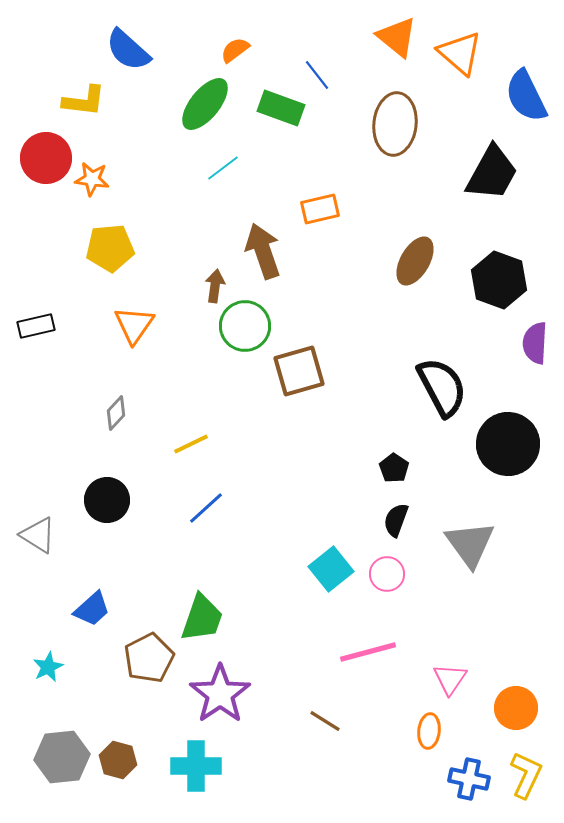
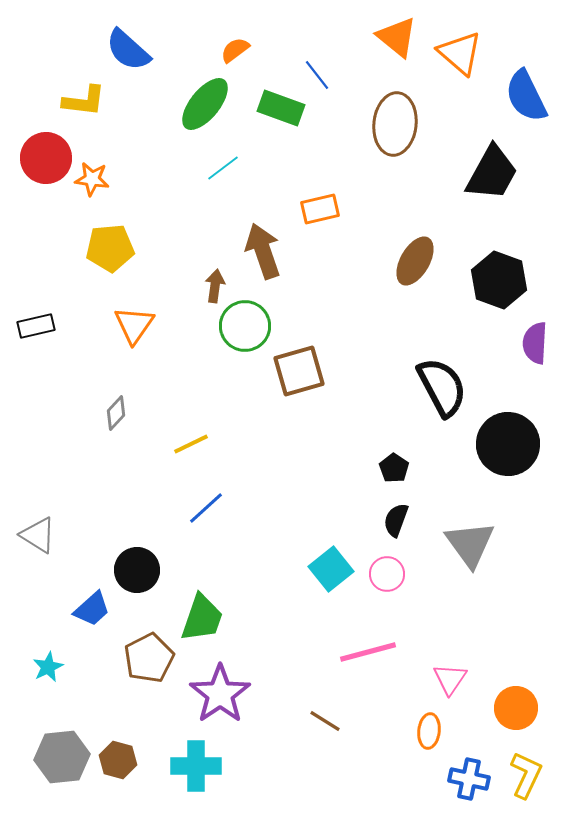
black circle at (107, 500): moved 30 px right, 70 px down
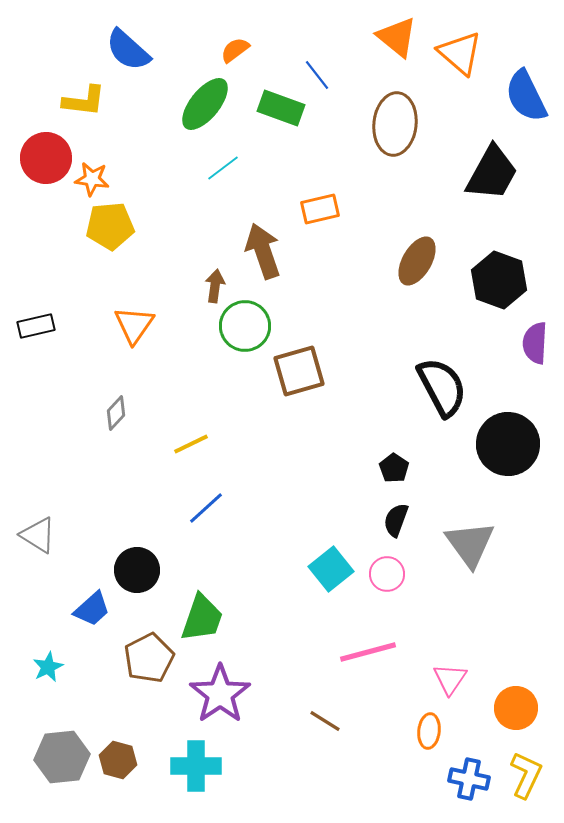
yellow pentagon at (110, 248): moved 22 px up
brown ellipse at (415, 261): moved 2 px right
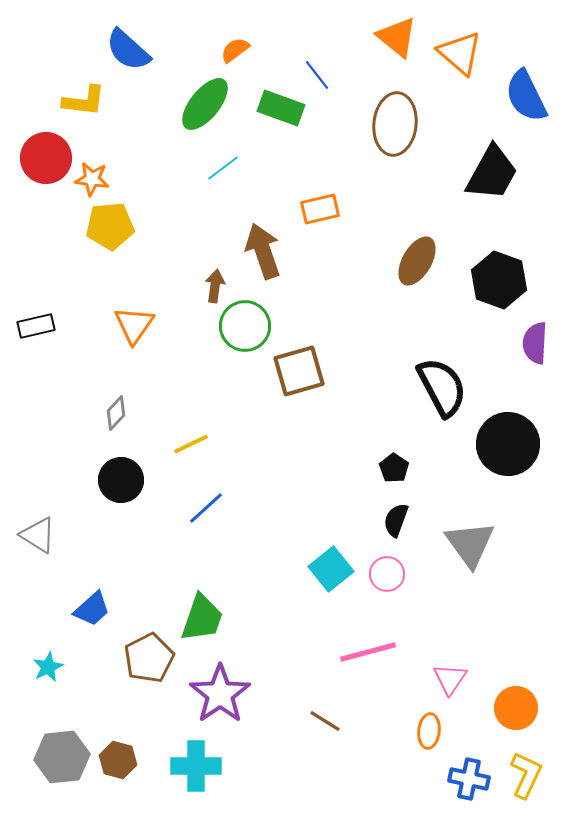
black circle at (137, 570): moved 16 px left, 90 px up
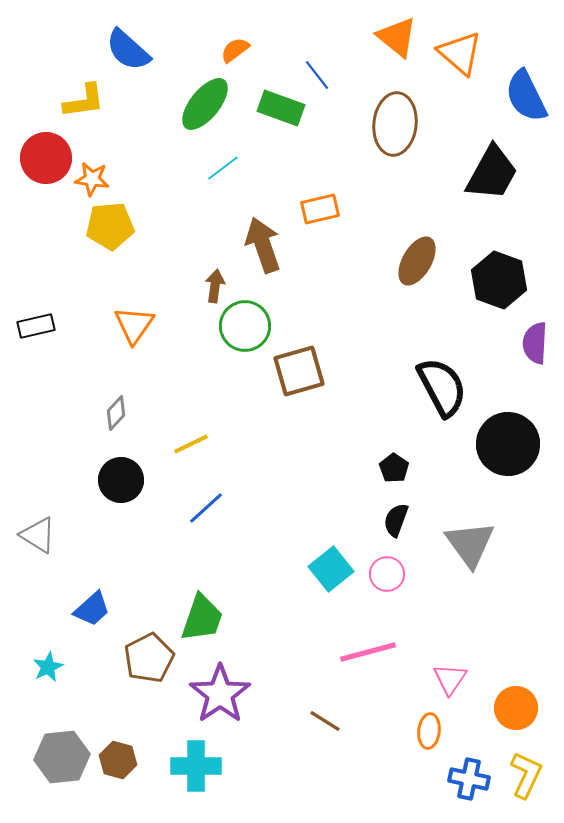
yellow L-shape at (84, 101): rotated 15 degrees counterclockwise
brown arrow at (263, 251): moved 6 px up
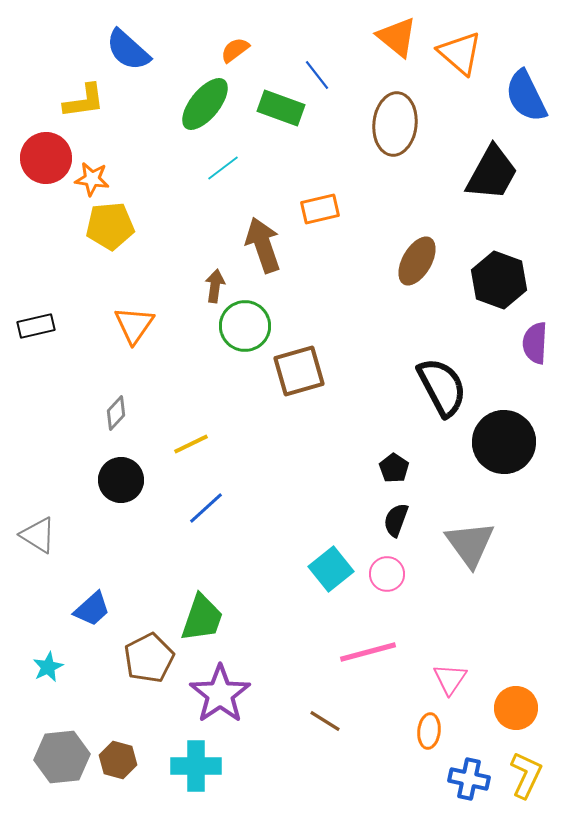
black circle at (508, 444): moved 4 px left, 2 px up
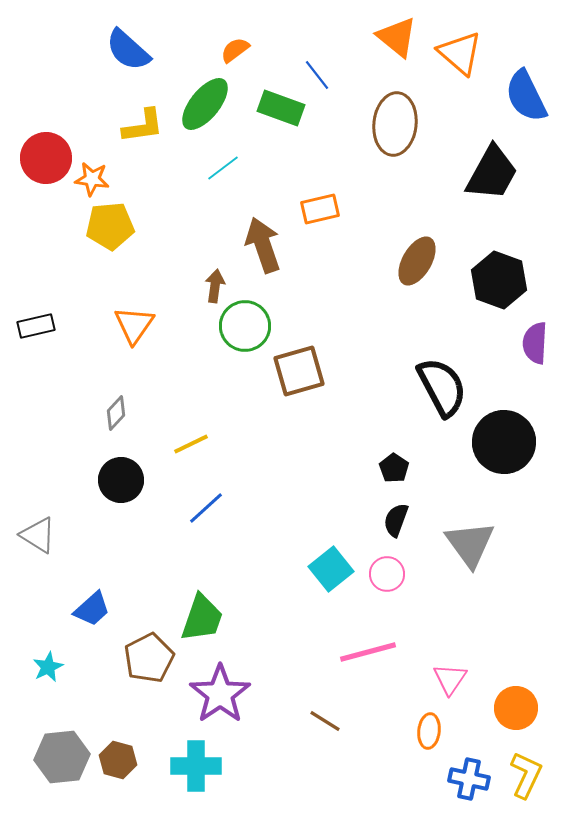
yellow L-shape at (84, 101): moved 59 px right, 25 px down
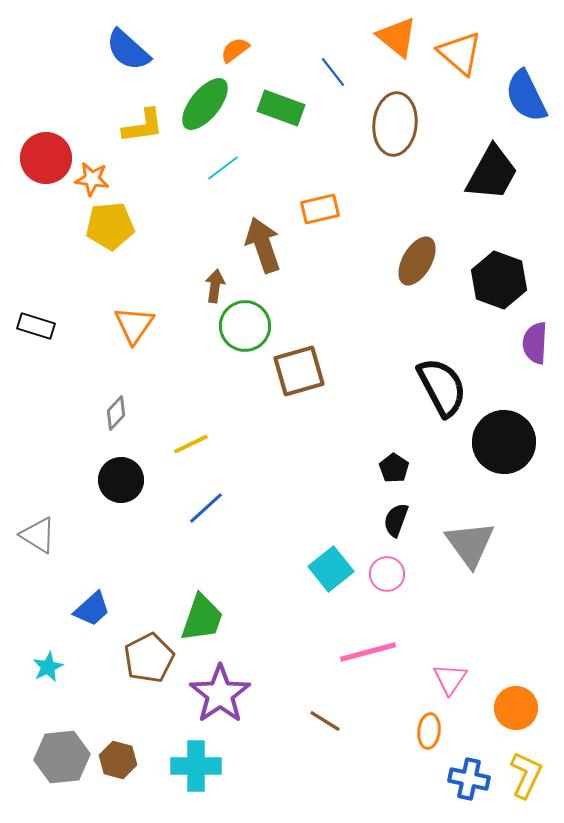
blue line at (317, 75): moved 16 px right, 3 px up
black rectangle at (36, 326): rotated 30 degrees clockwise
